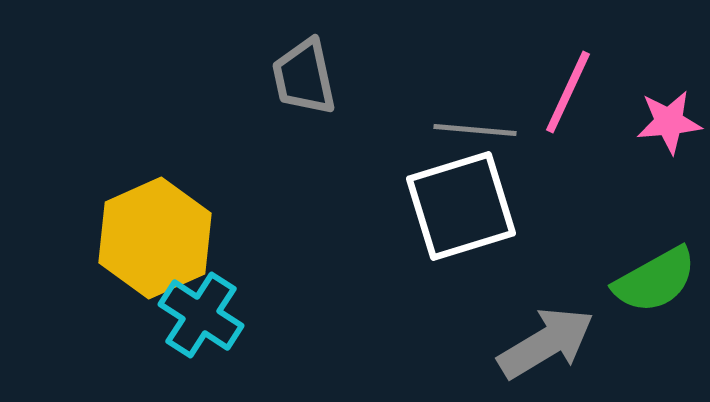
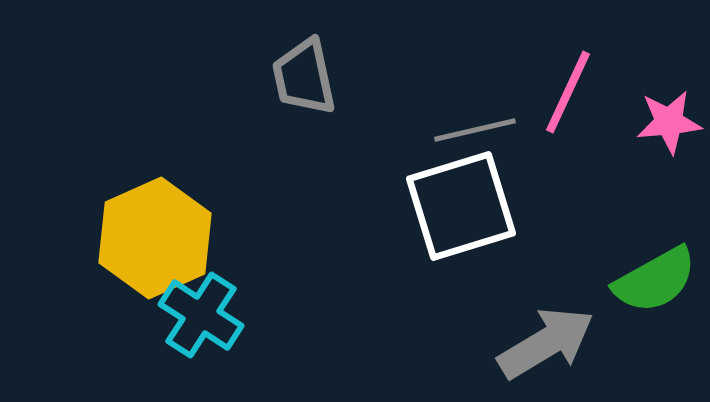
gray line: rotated 18 degrees counterclockwise
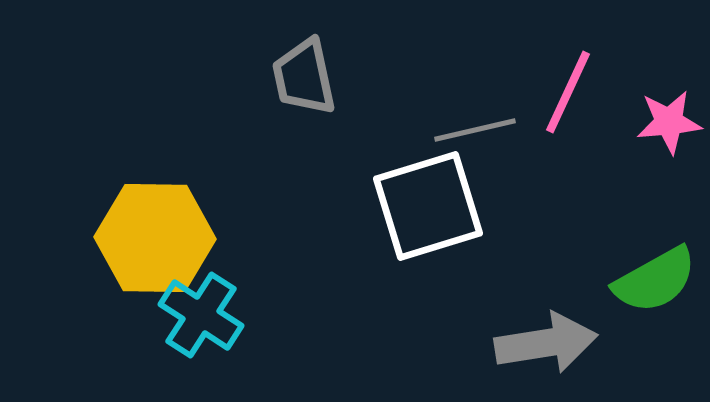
white square: moved 33 px left
yellow hexagon: rotated 25 degrees clockwise
gray arrow: rotated 22 degrees clockwise
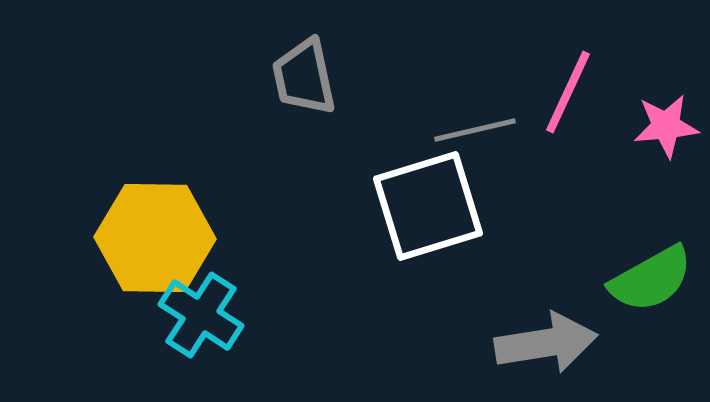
pink star: moved 3 px left, 4 px down
green semicircle: moved 4 px left, 1 px up
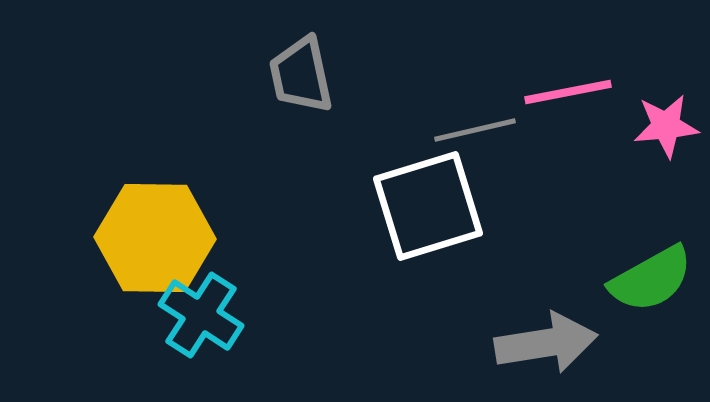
gray trapezoid: moved 3 px left, 2 px up
pink line: rotated 54 degrees clockwise
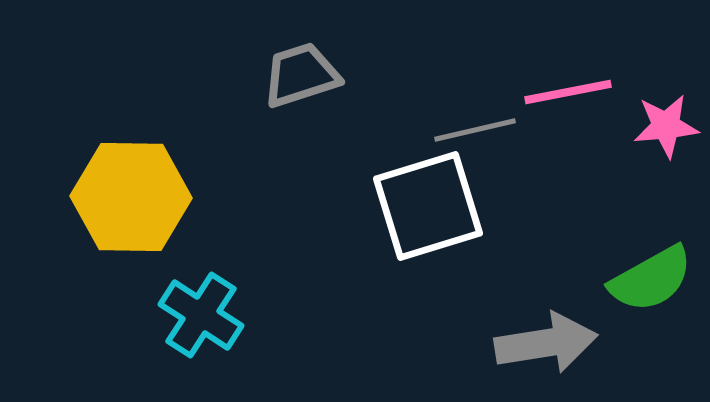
gray trapezoid: rotated 84 degrees clockwise
yellow hexagon: moved 24 px left, 41 px up
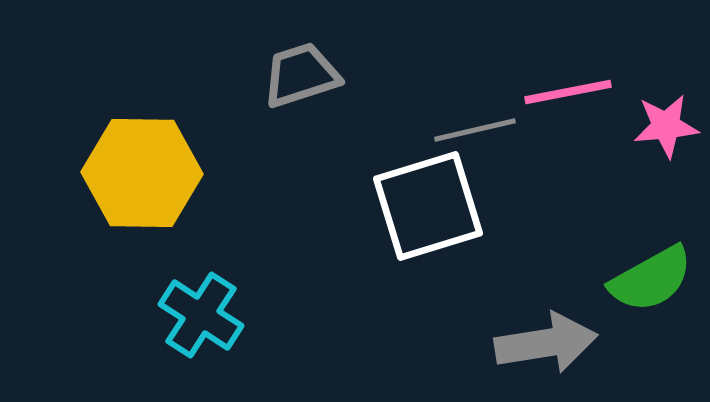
yellow hexagon: moved 11 px right, 24 px up
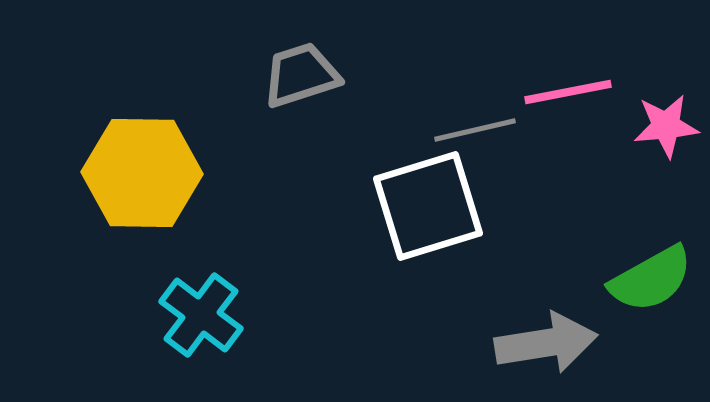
cyan cross: rotated 4 degrees clockwise
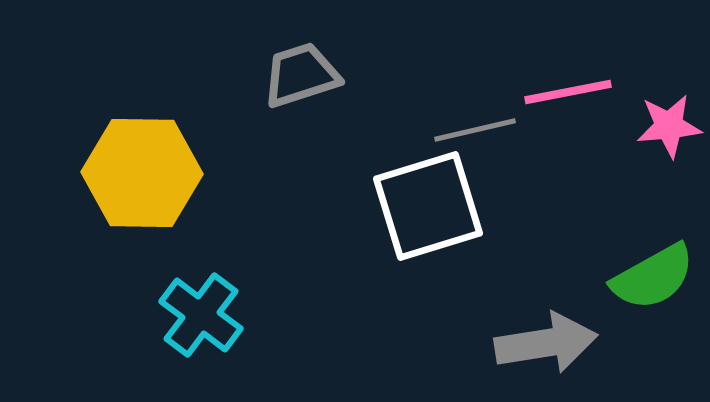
pink star: moved 3 px right
green semicircle: moved 2 px right, 2 px up
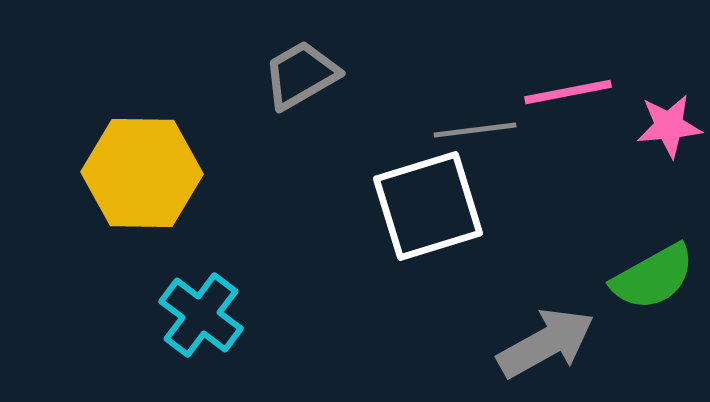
gray trapezoid: rotated 12 degrees counterclockwise
gray line: rotated 6 degrees clockwise
gray arrow: rotated 20 degrees counterclockwise
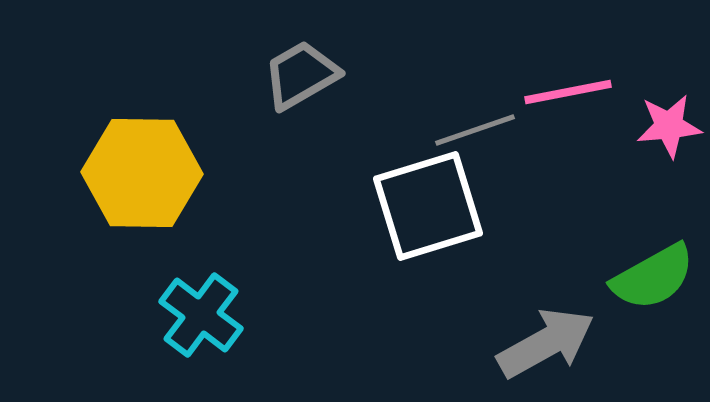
gray line: rotated 12 degrees counterclockwise
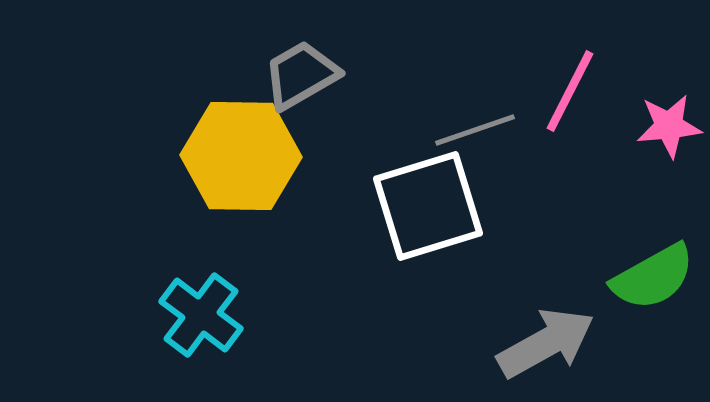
pink line: moved 2 px right, 1 px up; rotated 52 degrees counterclockwise
yellow hexagon: moved 99 px right, 17 px up
